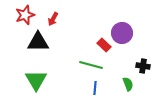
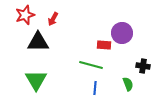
red rectangle: rotated 40 degrees counterclockwise
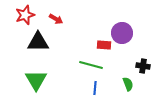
red arrow: moved 3 px right; rotated 88 degrees counterclockwise
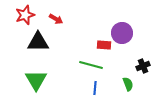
black cross: rotated 32 degrees counterclockwise
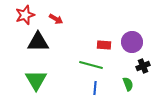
purple circle: moved 10 px right, 9 px down
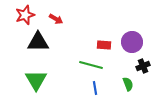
blue line: rotated 16 degrees counterclockwise
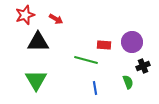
green line: moved 5 px left, 5 px up
green semicircle: moved 2 px up
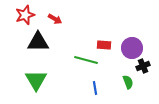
red arrow: moved 1 px left
purple circle: moved 6 px down
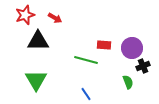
red arrow: moved 1 px up
black triangle: moved 1 px up
blue line: moved 9 px left, 6 px down; rotated 24 degrees counterclockwise
